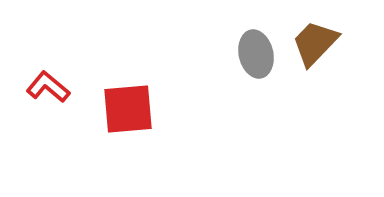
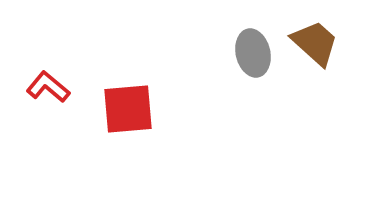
brown trapezoid: rotated 88 degrees clockwise
gray ellipse: moved 3 px left, 1 px up
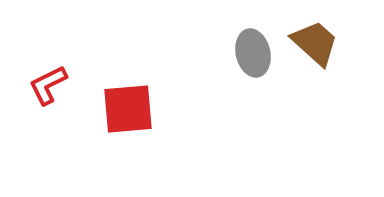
red L-shape: moved 2 px up; rotated 66 degrees counterclockwise
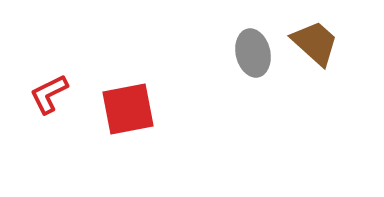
red L-shape: moved 1 px right, 9 px down
red square: rotated 6 degrees counterclockwise
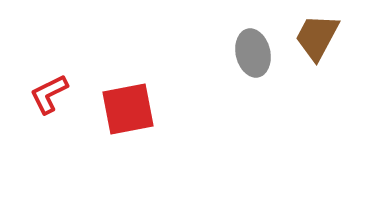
brown trapezoid: moved 2 px right, 6 px up; rotated 104 degrees counterclockwise
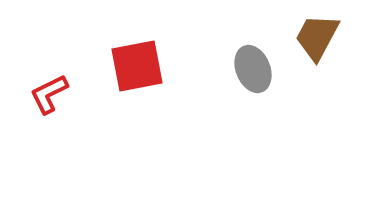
gray ellipse: moved 16 px down; rotated 9 degrees counterclockwise
red square: moved 9 px right, 43 px up
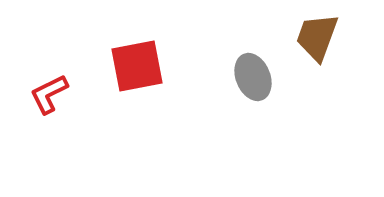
brown trapezoid: rotated 8 degrees counterclockwise
gray ellipse: moved 8 px down
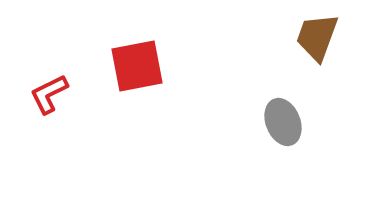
gray ellipse: moved 30 px right, 45 px down
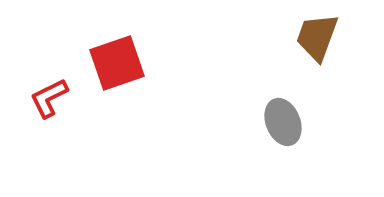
red square: moved 20 px left, 3 px up; rotated 8 degrees counterclockwise
red L-shape: moved 4 px down
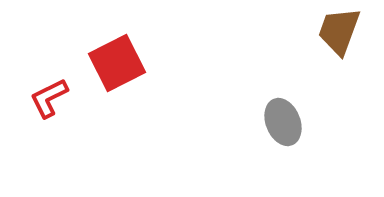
brown trapezoid: moved 22 px right, 6 px up
red square: rotated 8 degrees counterclockwise
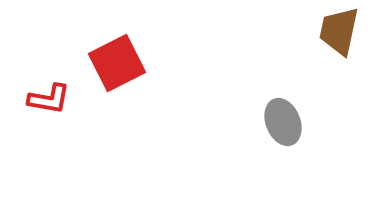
brown trapezoid: rotated 8 degrees counterclockwise
red L-shape: moved 1 px down; rotated 144 degrees counterclockwise
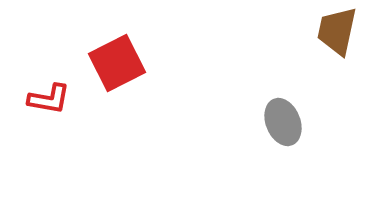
brown trapezoid: moved 2 px left
